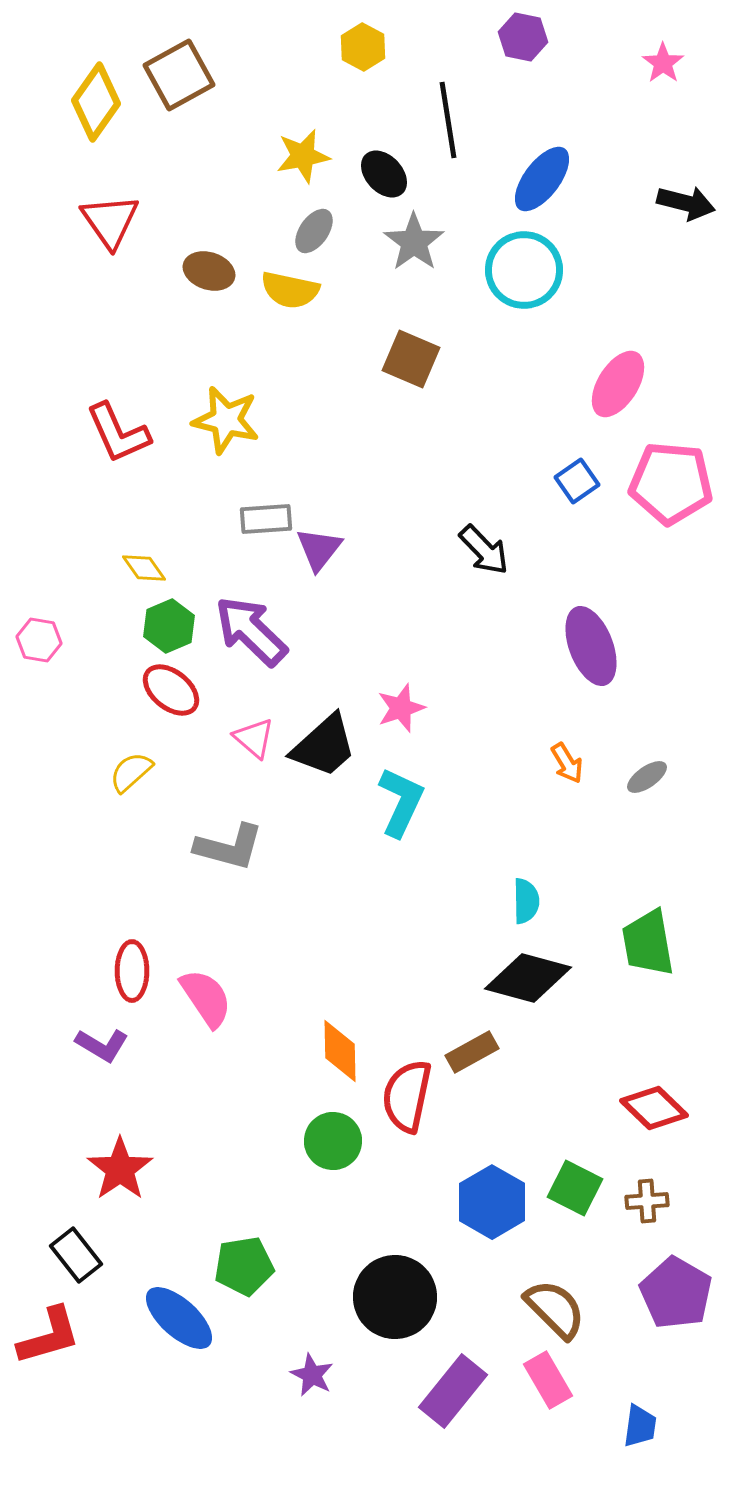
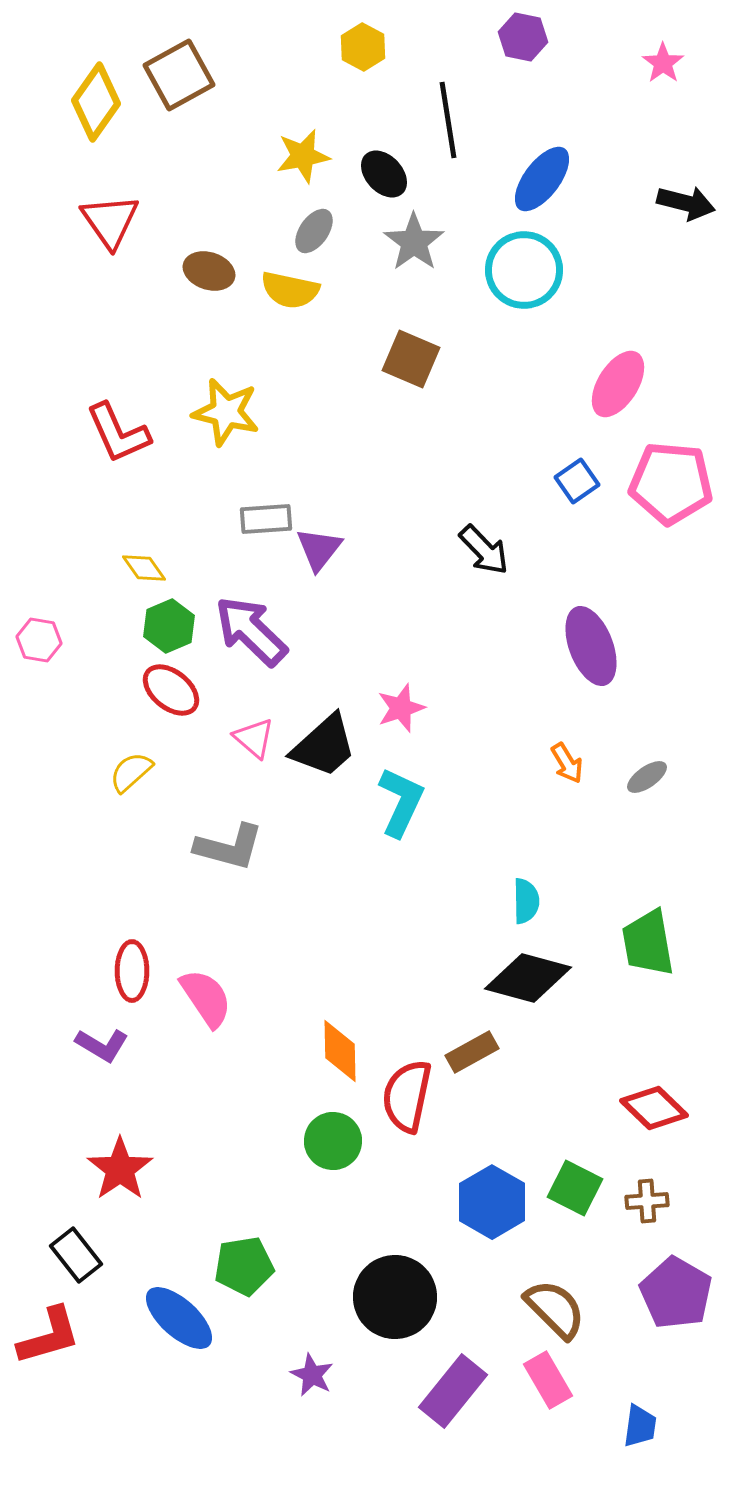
yellow star at (226, 420): moved 8 px up
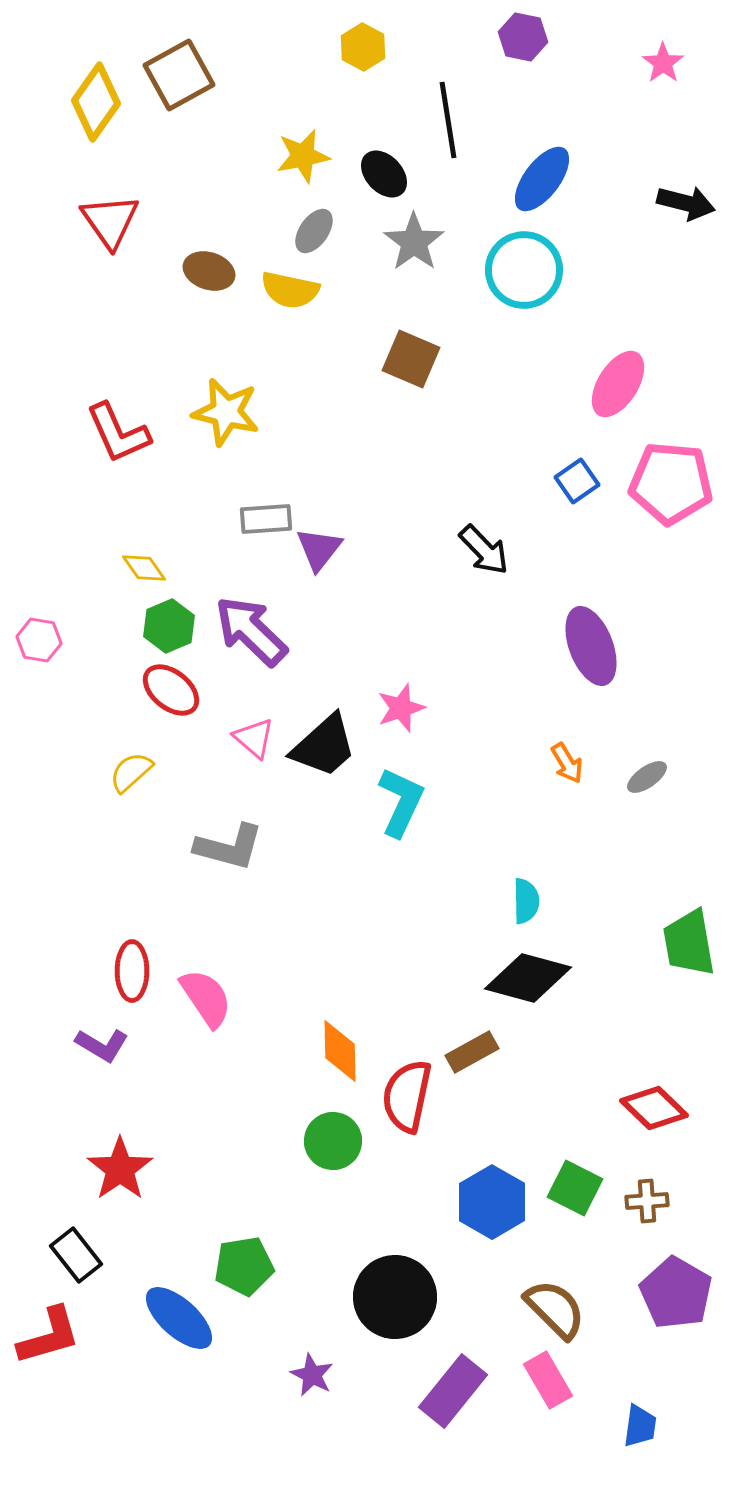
green trapezoid at (648, 943): moved 41 px right
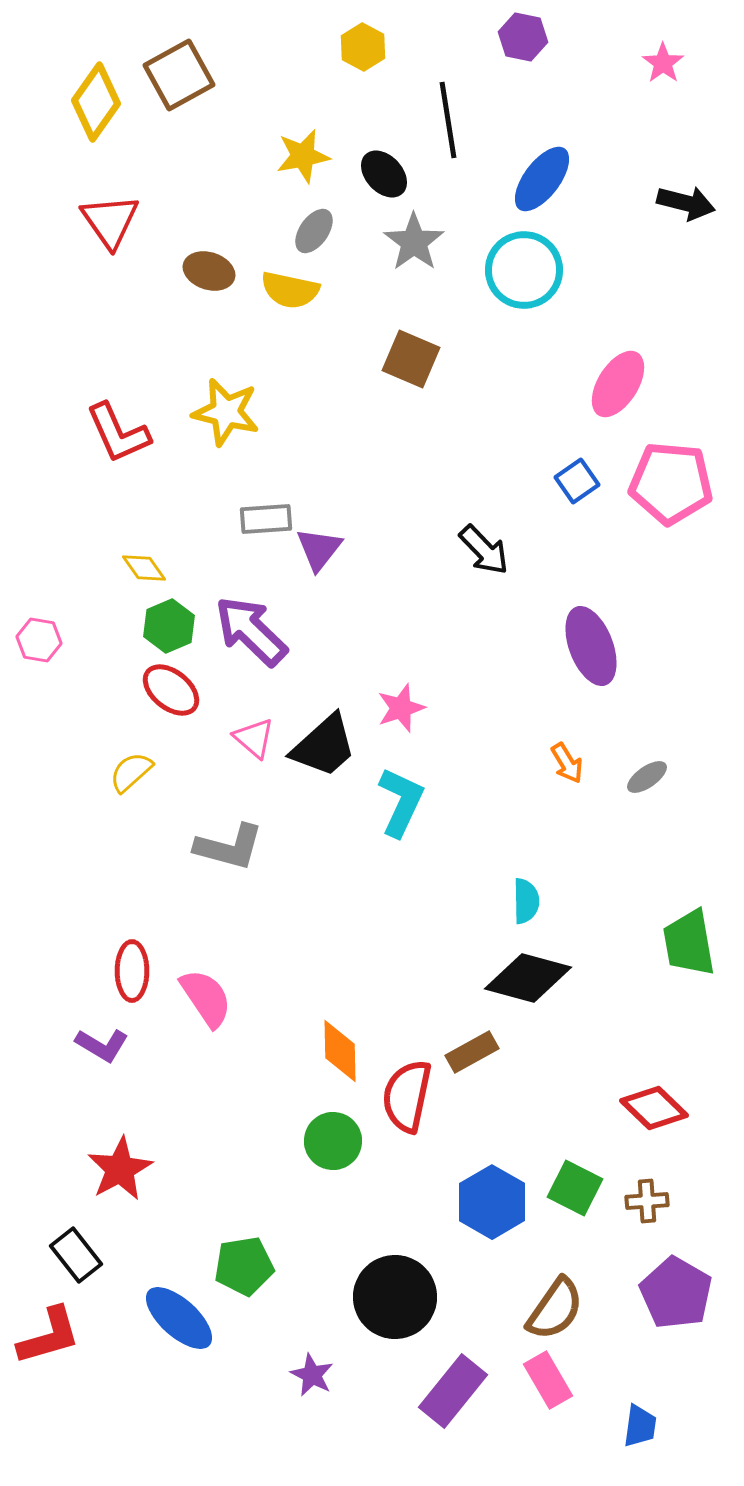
red star at (120, 1169): rotated 6 degrees clockwise
brown semicircle at (555, 1309): rotated 80 degrees clockwise
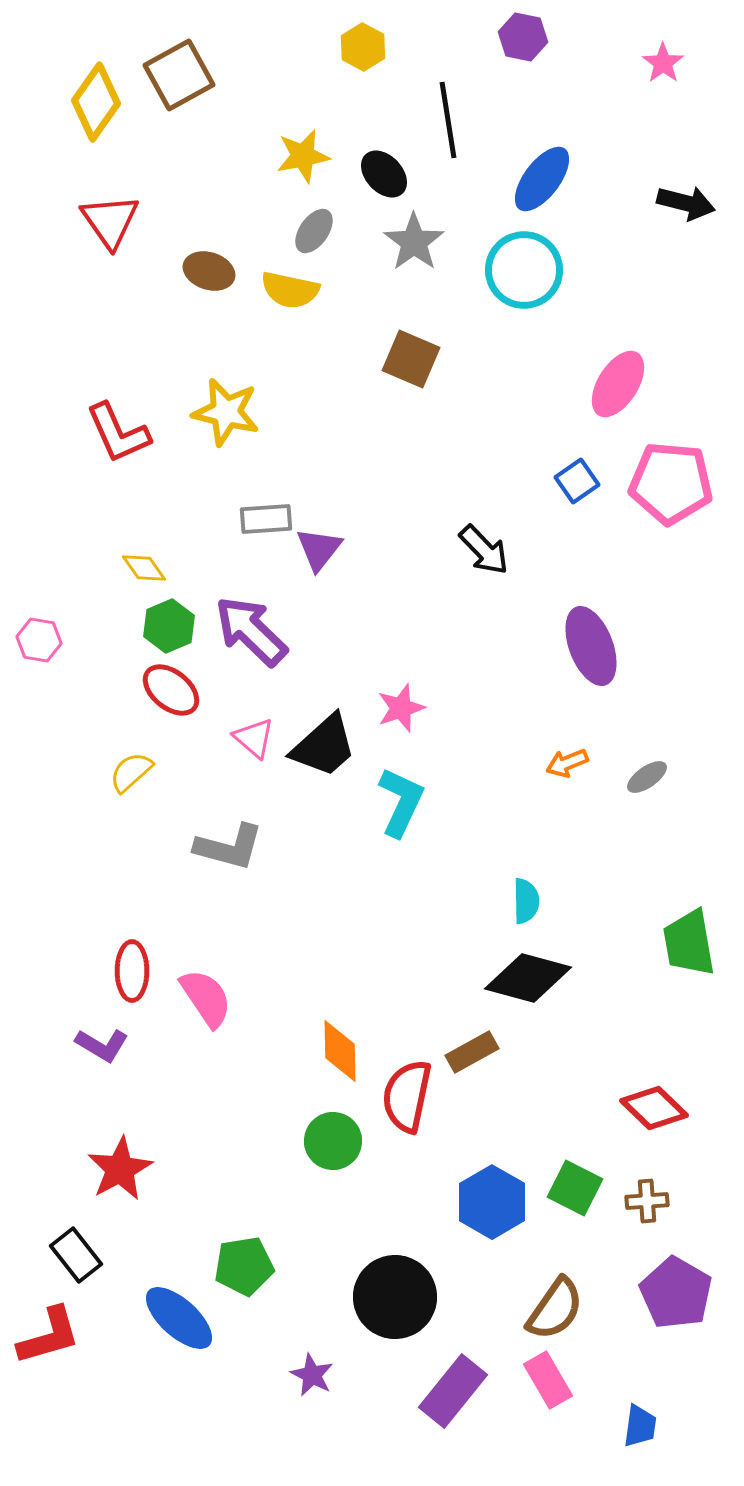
orange arrow at (567, 763): rotated 99 degrees clockwise
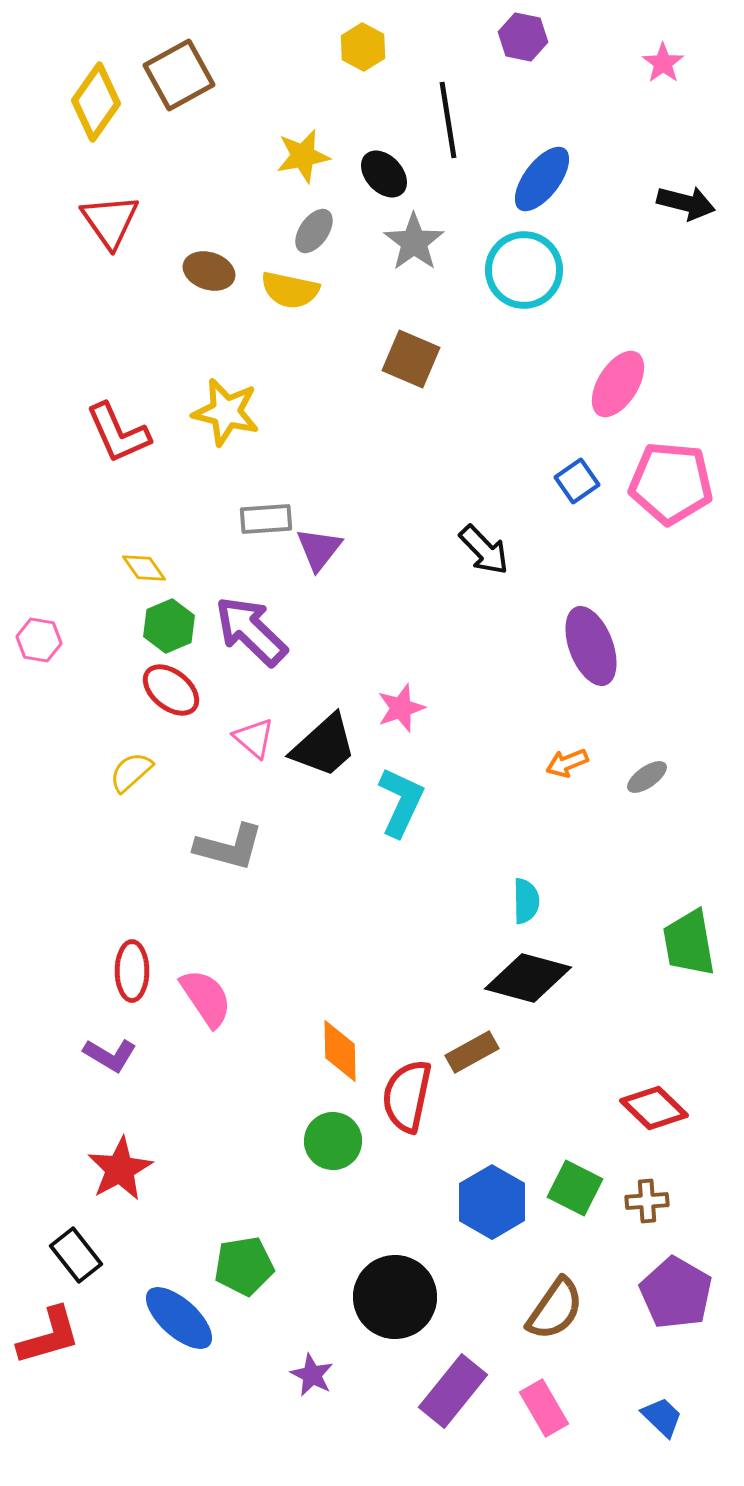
purple L-shape at (102, 1045): moved 8 px right, 10 px down
pink rectangle at (548, 1380): moved 4 px left, 28 px down
blue trapezoid at (640, 1426): moved 22 px right, 9 px up; rotated 54 degrees counterclockwise
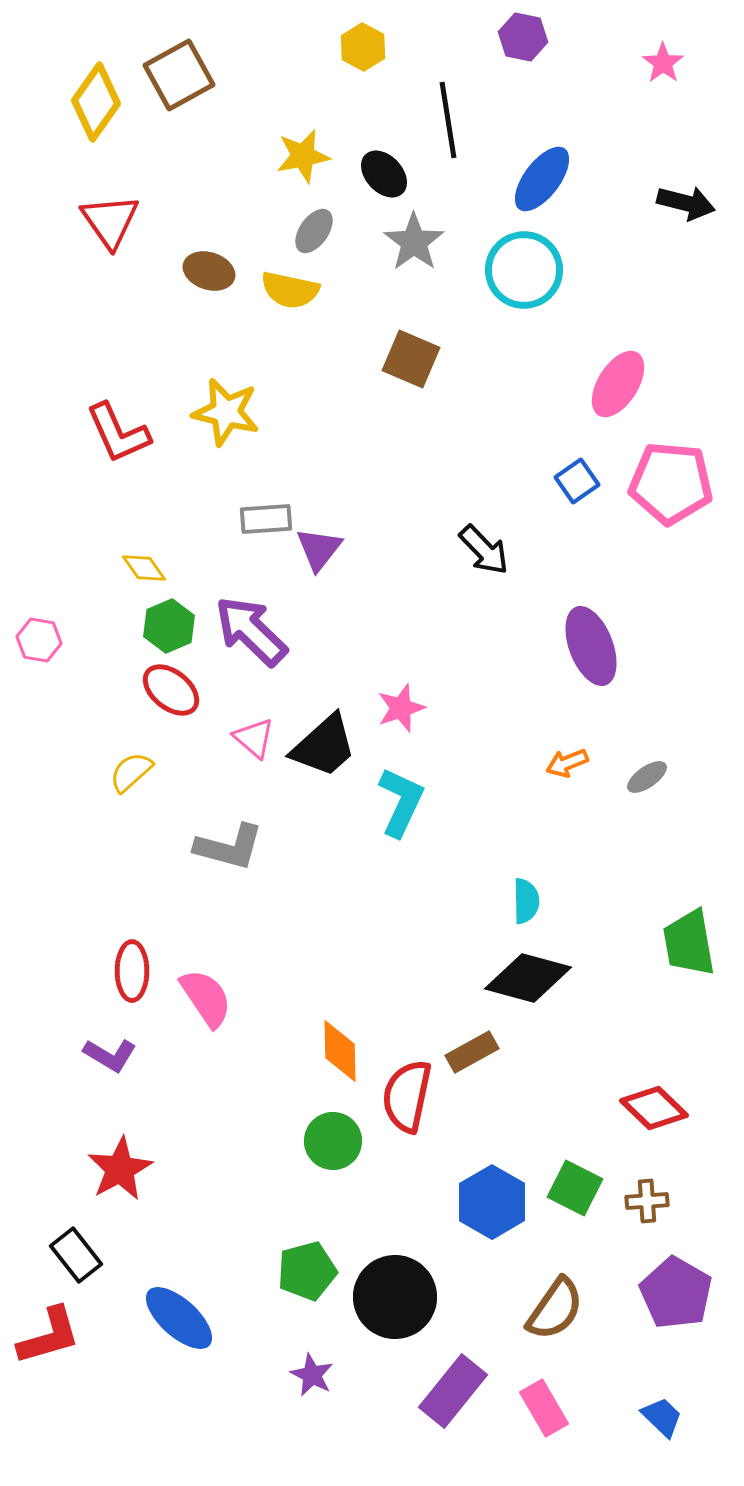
green pentagon at (244, 1266): moved 63 px right, 5 px down; rotated 6 degrees counterclockwise
